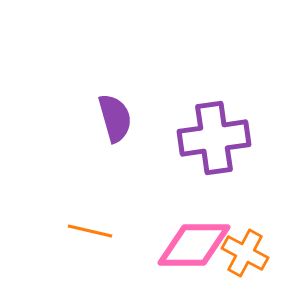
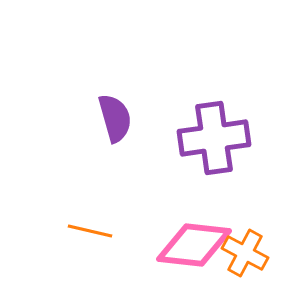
pink diamond: rotated 6 degrees clockwise
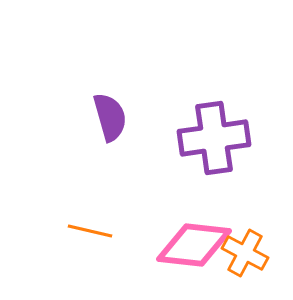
purple semicircle: moved 5 px left, 1 px up
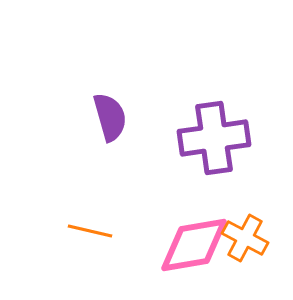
pink diamond: rotated 16 degrees counterclockwise
orange cross: moved 15 px up
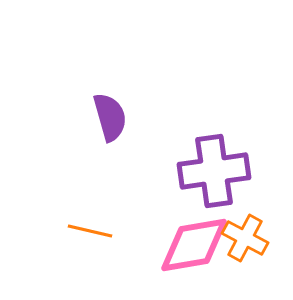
purple cross: moved 33 px down
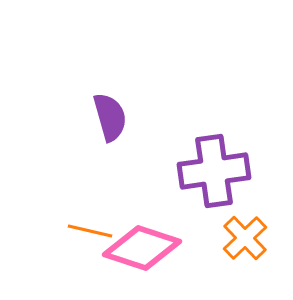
orange cross: rotated 18 degrees clockwise
pink diamond: moved 52 px left, 3 px down; rotated 28 degrees clockwise
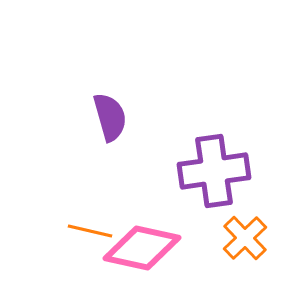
pink diamond: rotated 6 degrees counterclockwise
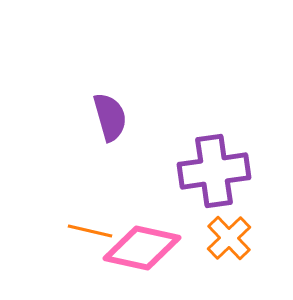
orange cross: moved 16 px left
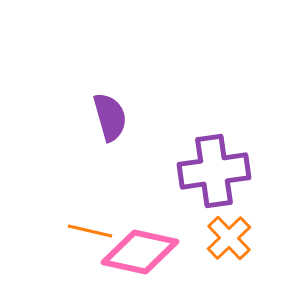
pink diamond: moved 2 px left, 4 px down
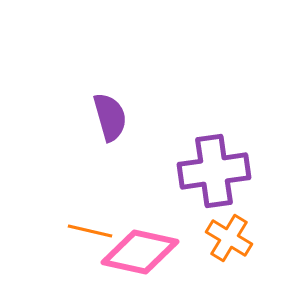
orange cross: rotated 15 degrees counterclockwise
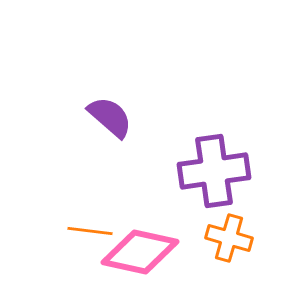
purple semicircle: rotated 33 degrees counterclockwise
orange line: rotated 6 degrees counterclockwise
orange cross: rotated 15 degrees counterclockwise
